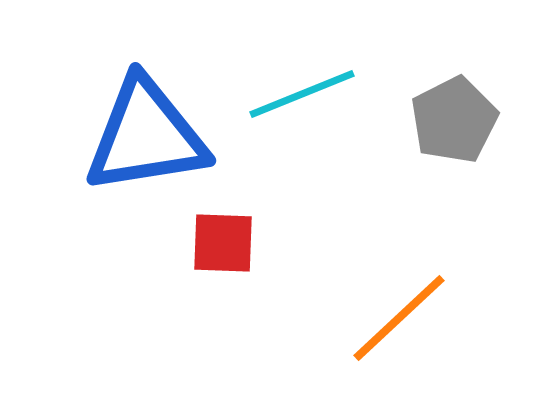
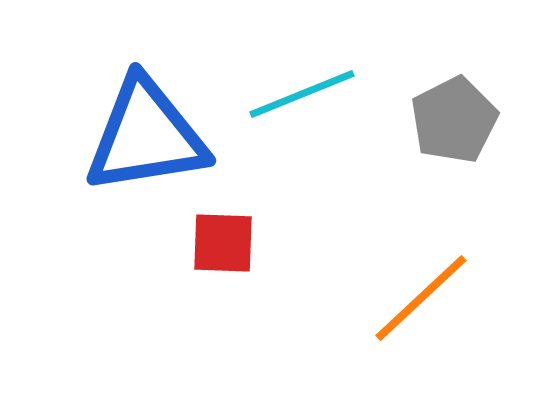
orange line: moved 22 px right, 20 px up
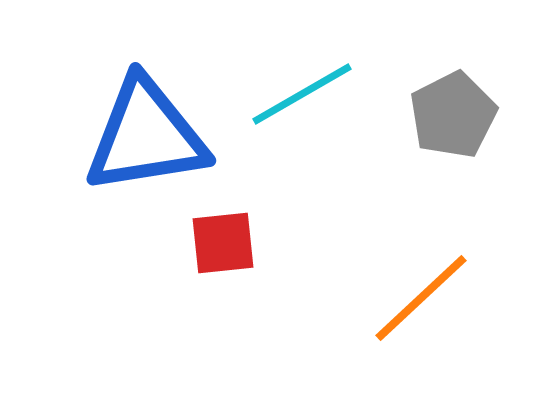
cyan line: rotated 8 degrees counterclockwise
gray pentagon: moved 1 px left, 5 px up
red square: rotated 8 degrees counterclockwise
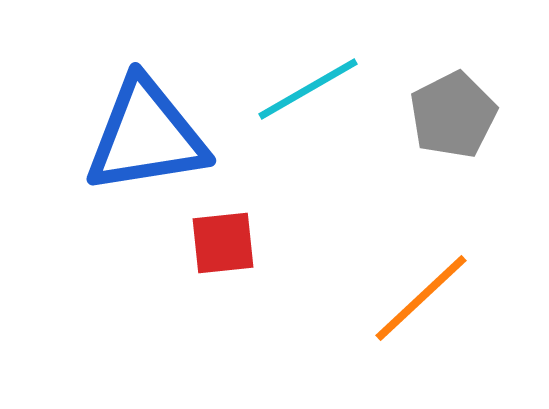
cyan line: moved 6 px right, 5 px up
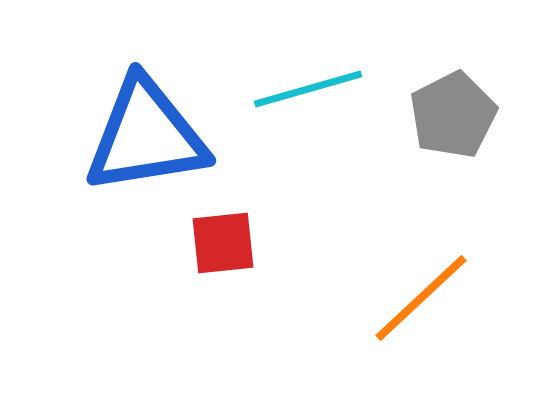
cyan line: rotated 14 degrees clockwise
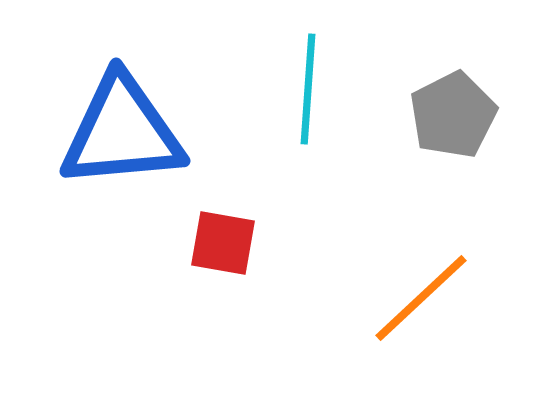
cyan line: rotated 70 degrees counterclockwise
blue triangle: moved 24 px left, 4 px up; rotated 4 degrees clockwise
red square: rotated 16 degrees clockwise
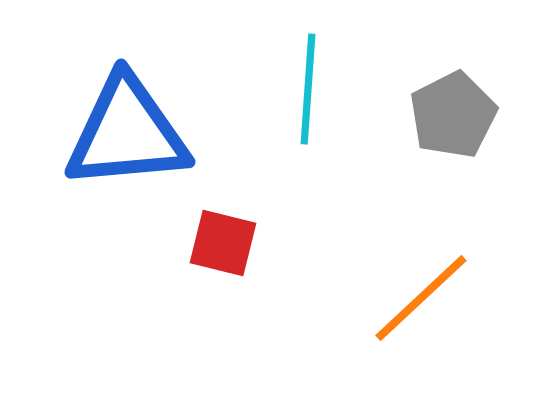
blue triangle: moved 5 px right, 1 px down
red square: rotated 4 degrees clockwise
